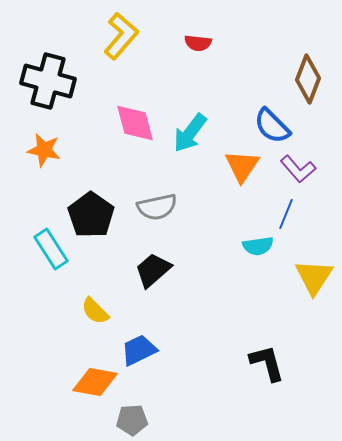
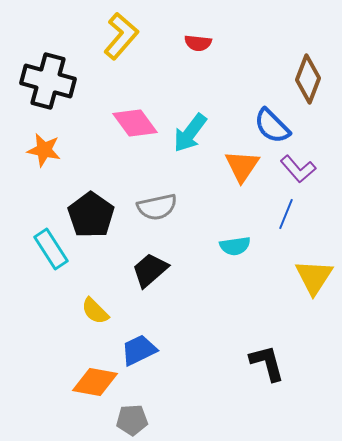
pink diamond: rotated 21 degrees counterclockwise
cyan semicircle: moved 23 px left
black trapezoid: moved 3 px left
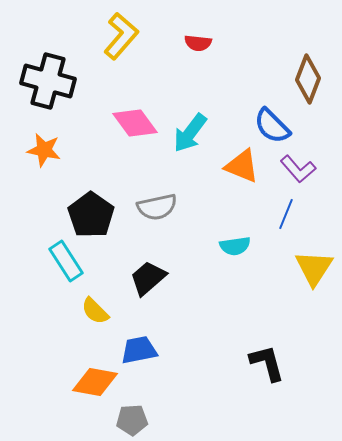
orange triangle: rotated 42 degrees counterclockwise
cyan rectangle: moved 15 px right, 12 px down
black trapezoid: moved 2 px left, 8 px down
yellow triangle: moved 9 px up
blue trapezoid: rotated 15 degrees clockwise
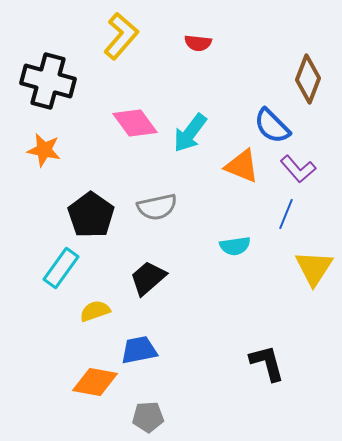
cyan rectangle: moved 5 px left, 7 px down; rotated 69 degrees clockwise
yellow semicircle: rotated 116 degrees clockwise
gray pentagon: moved 16 px right, 3 px up
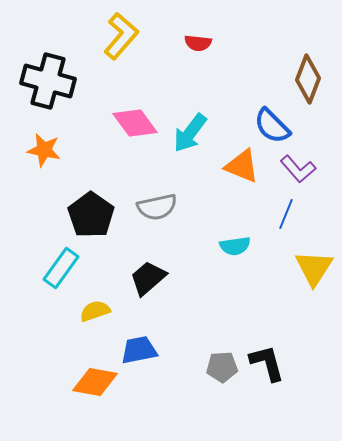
gray pentagon: moved 74 px right, 50 px up
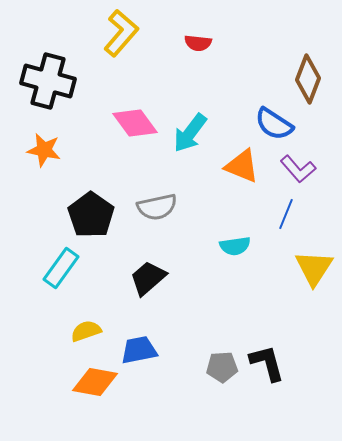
yellow L-shape: moved 3 px up
blue semicircle: moved 2 px right, 2 px up; rotated 12 degrees counterclockwise
yellow semicircle: moved 9 px left, 20 px down
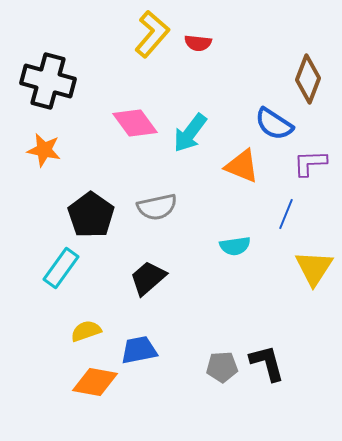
yellow L-shape: moved 31 px right, 1 px down
purple L-shape: moved 12 px right, 6 px up; rotated 129 degrees clockwise
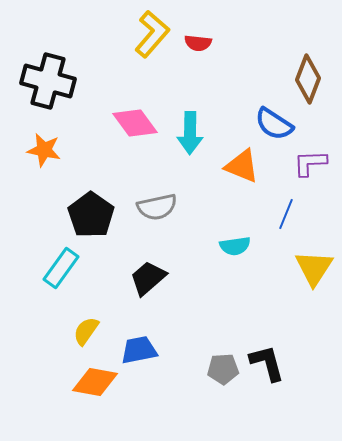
cyan arrow: rotated 36 degrees counterclockwise
yellow semicircle: rotated 36 degrees counterclockwise
gray pentagon: moved 1 px right, 2 px down
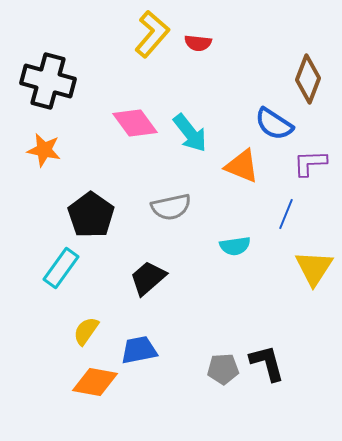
cyan arrow: rotated 39 degrees counterclockwise
gray semicircle: moved 14 px right
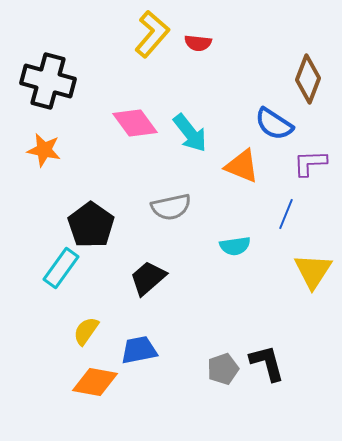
black pentagon: moved 10 px down
yellow triangle: moved 1 px left, 3 px down
gray pentagon: rotated 16 degrees counterclockwise
